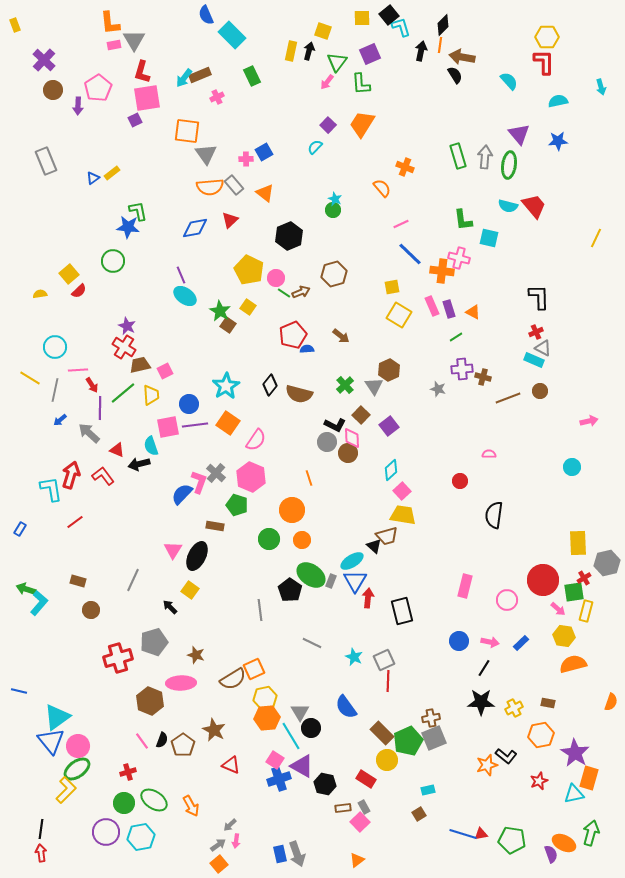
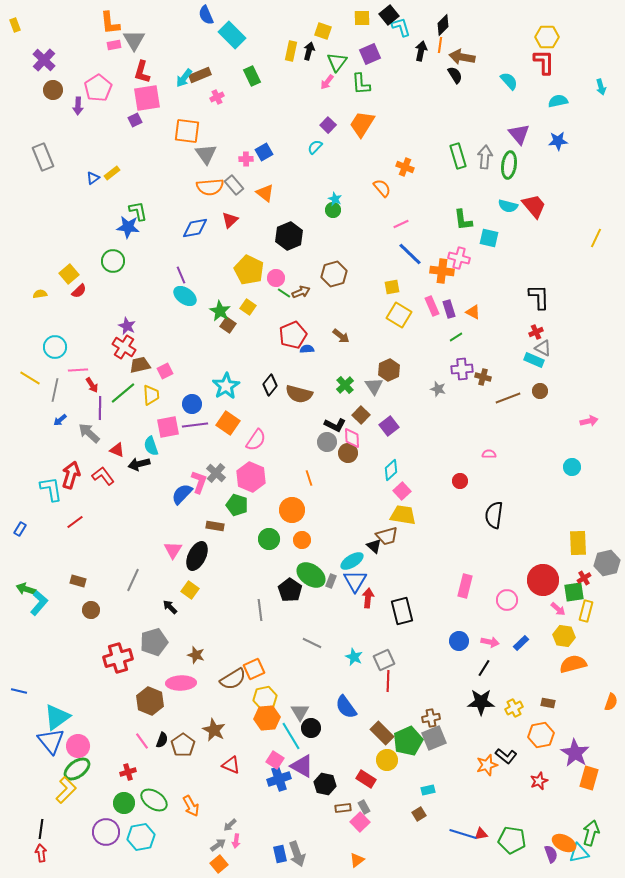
gray rectangle at (46, 161): moved 3 px left, 4 px up
blue circle at (189, 404): moved 3 px right
cyan triangle at (574, 794): moved 5 px right, 59 px down
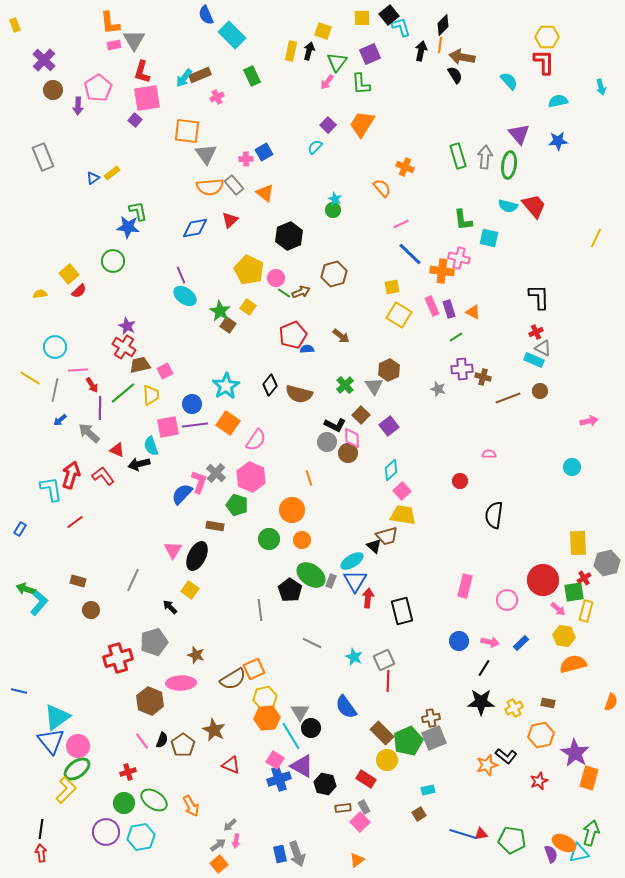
purple square at (135, 120): rotated 24 degrees counterclockwise
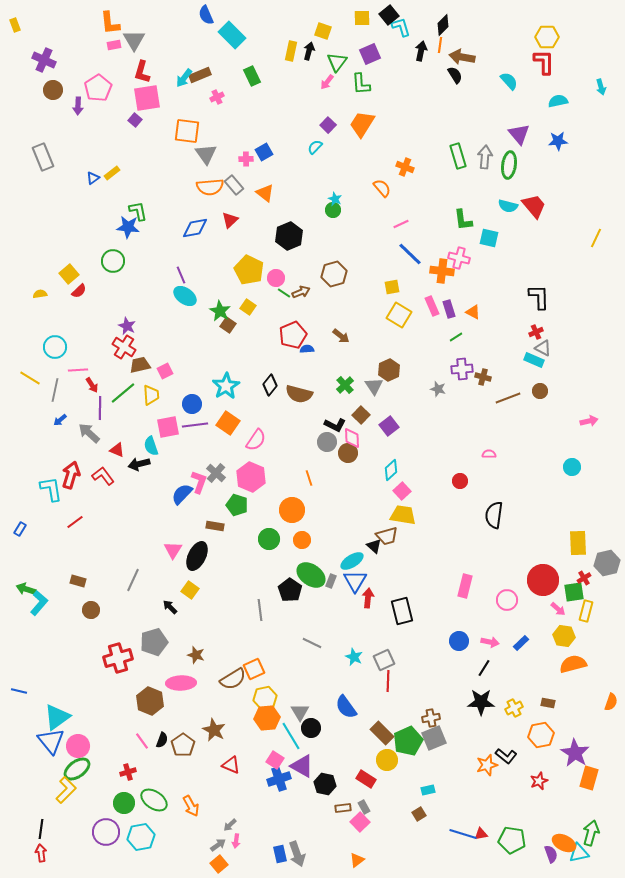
purple cross at (44, 60): rotated 20 degrees counterclockwise
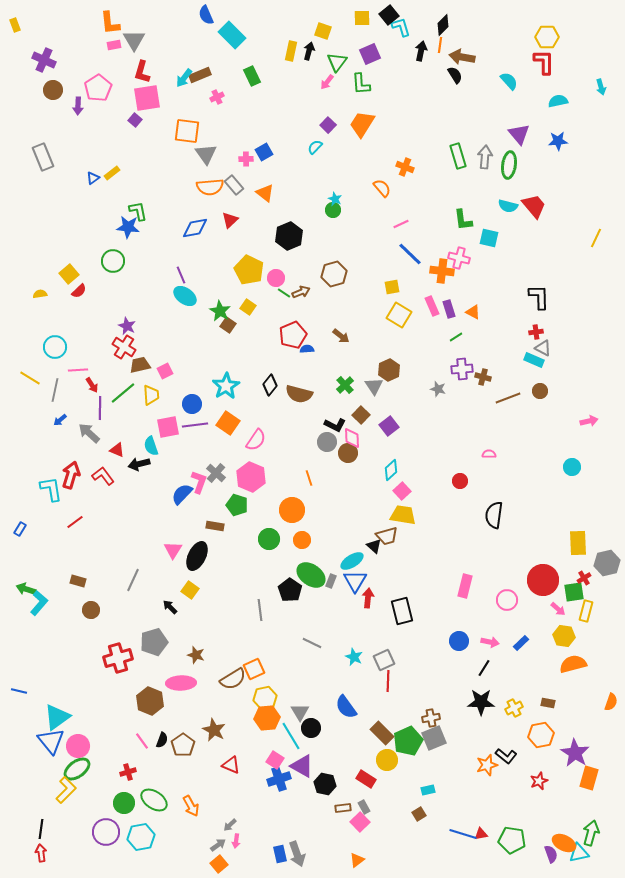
red cross at (536, 332): rotated 16 degrees clockwise
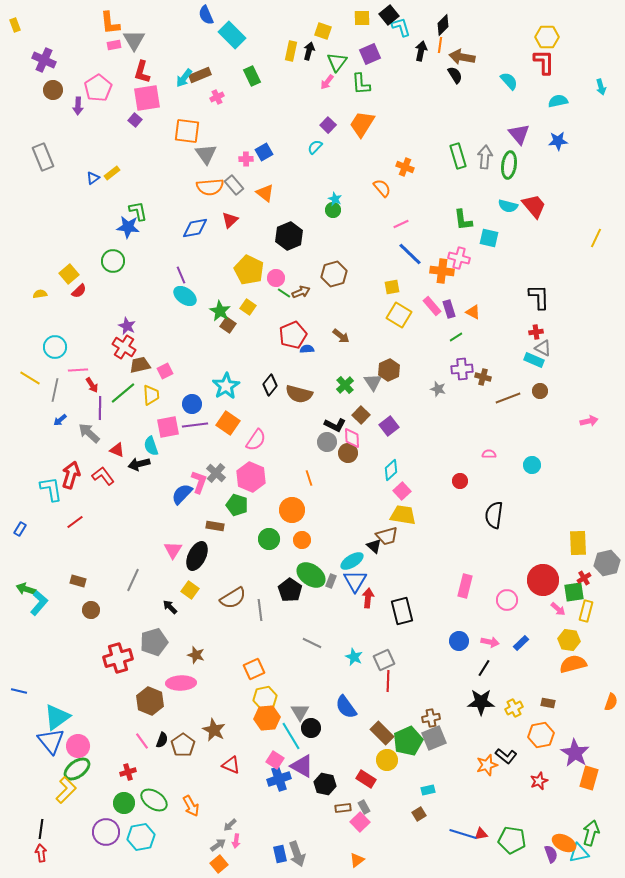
pink rectangle at (432, 306): rotated 18 degrees counterclockwise
gray triangle at (374, 386): moved 1 px left, 4 px up
cyan circle at (572, 467): moved 40 px left, 2 px up
yellow hexagon at (564, 636): moved 5 px right, 4 px down
brown semicircle at (233, 679): moved 81 px up
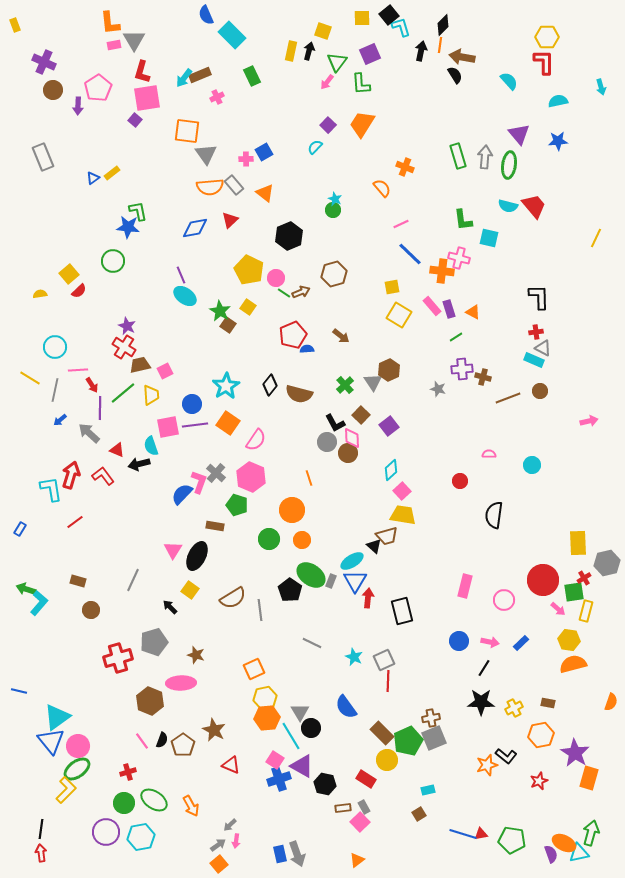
purple cross at (44, 60): moved 2 px down
black L-shape at (335, 425): moved 2 px up; rotated 35 degrees clockwise
pink circle at (507, 600): moved 3 px left
